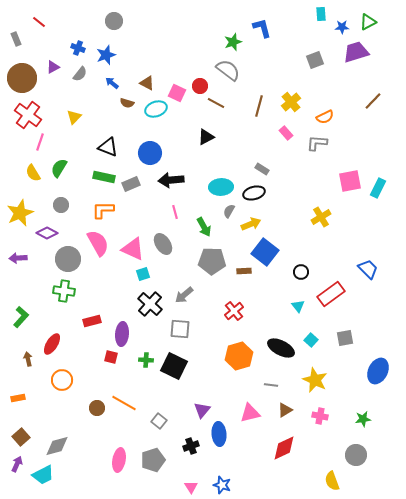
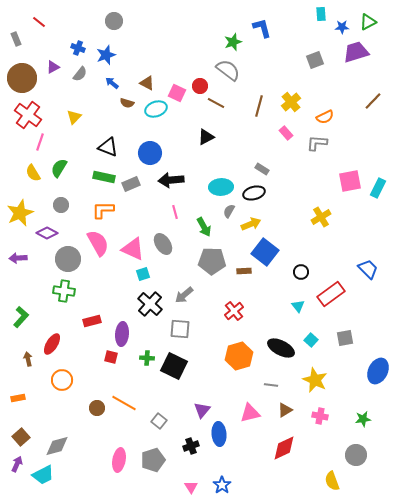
green cross at (146, 360): moved 1 px right, 2 px up
blue star at (222, 485): rotated 18 degrees clockwise
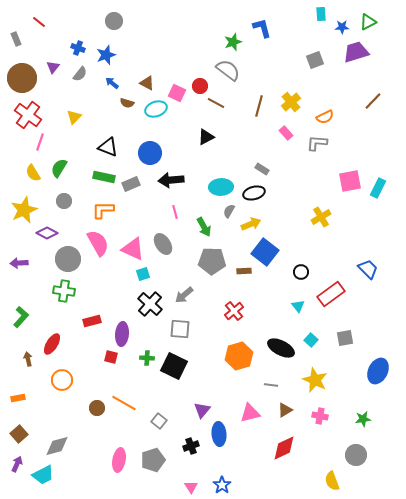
purple triangle at (53, 67): rotated 24 degrees counterclockwise
gray circle at (61, 205): moved 3 px right, 4 px up
yellow star at (20, 213): moved 4 px right, 3 px up
purple arrow at (18, 258): moved 1 px right, 5 px down
brown square at (21, 437): moved 2 px left, 3 px up
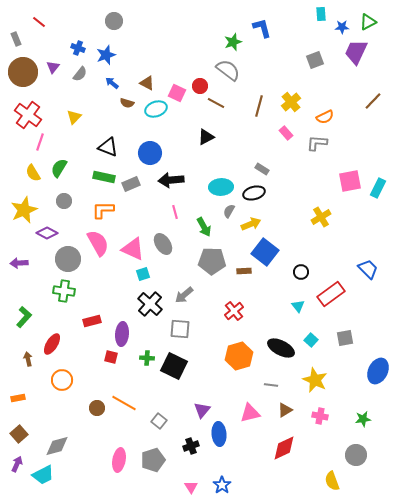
purple trapezoid at (356, 52): rotated 48 degrees counterclockwise
brown circle at (22, 78): moved 1 px right, 6 px up
green L-shape at (21, 317): moved 3 px right
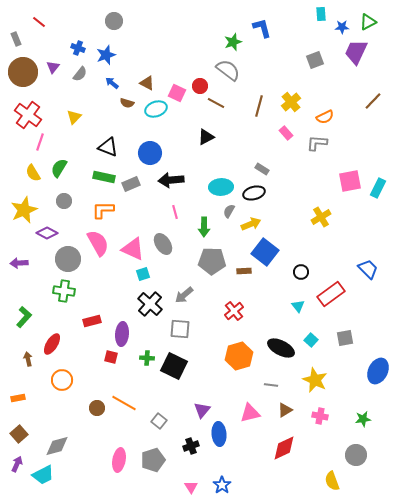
green arrow at (204, 227): rotated 30 degrees clockwise
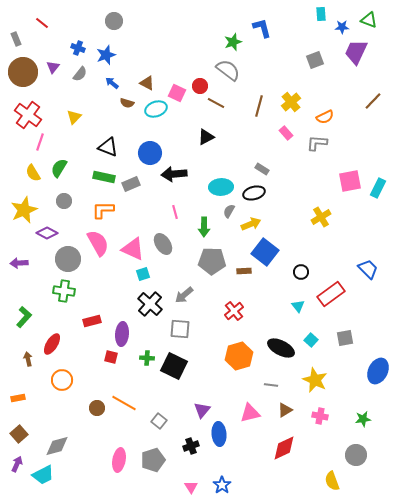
red line at (39, 22): moved 3 px right, 1 px down
green triangle at (368, 22): moved 1 px right, 2 px up; rotated 48 degrees clockwise
black arrow at (171, 180): moved 3 px right, 6 px up
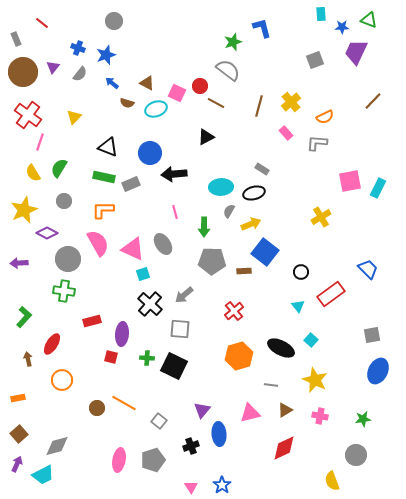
gray square at (345, 338): moved 27 px right, 3 px up
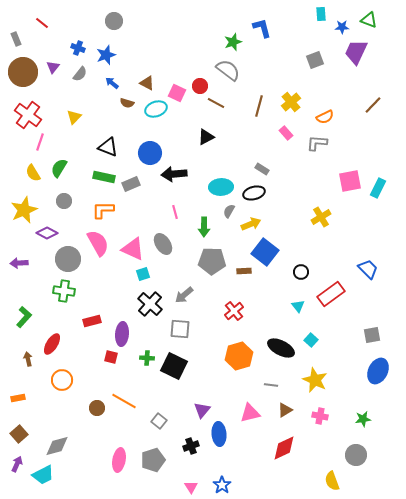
brown line at (373, 101): moved 4 px down
orange line at (124, 403): moved 2 px up
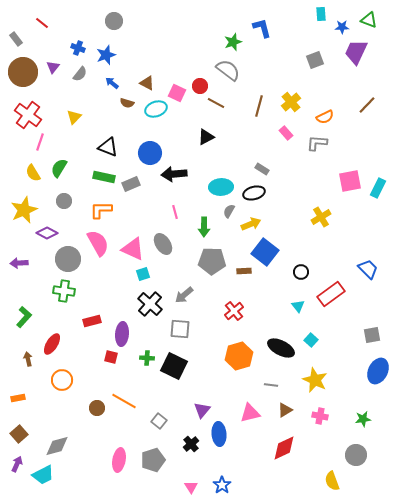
gray rectangle at (16, 39): rotated 16 degrees counterclockwise
brown line at (373, 105): moved 6 px left
orange L-shape at (103, 210): moved 2 px left
black cross at (191, 446): moved 2 px up; rotated 21 degrees counterclockwise
